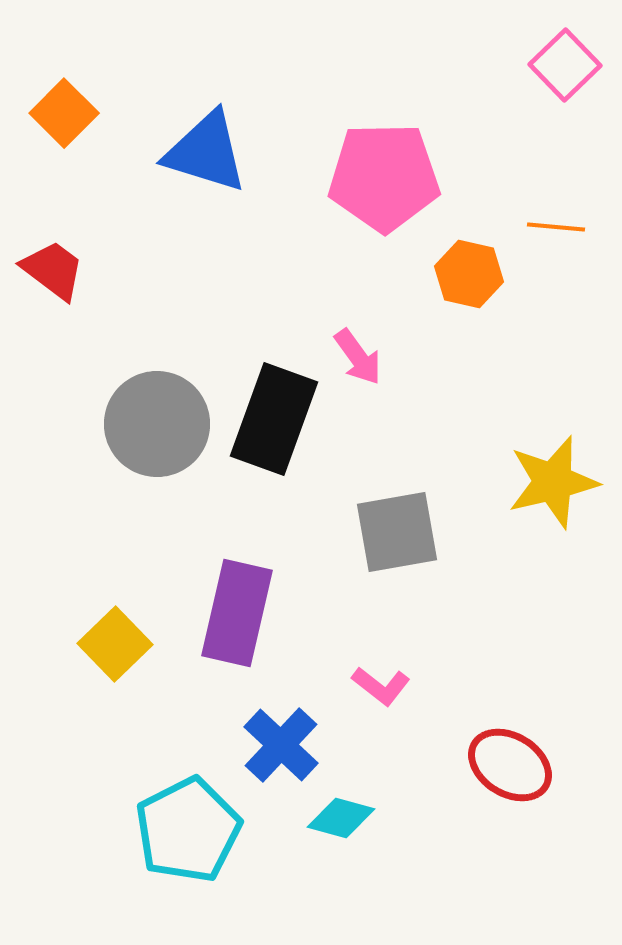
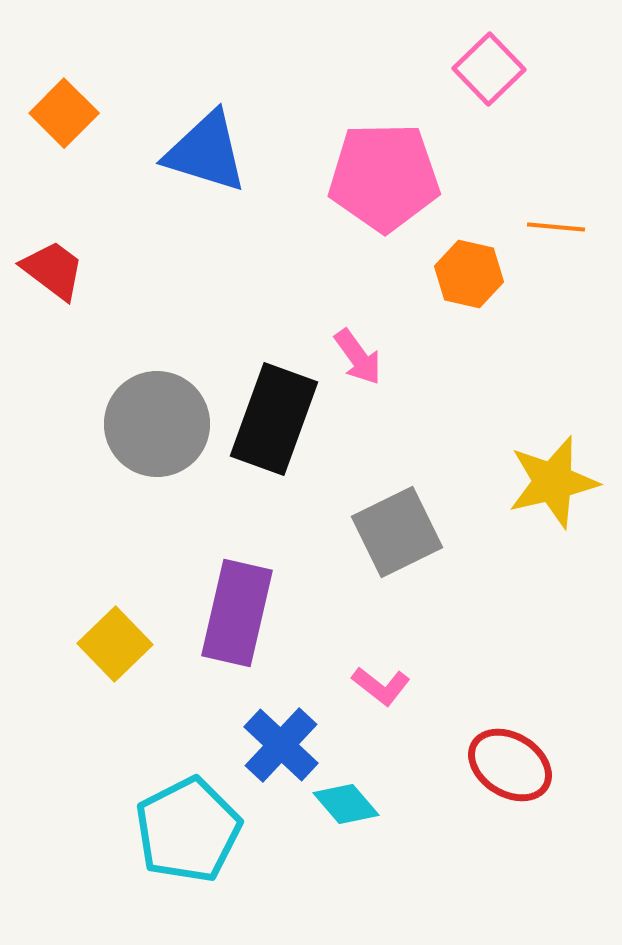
pink square: moved 76 px left, 4 px down
gray square: rotated 16 degrees counterclockwise
cyan diamond: moved 5 px right, 14 px up; rotated 34 degrees clockwise
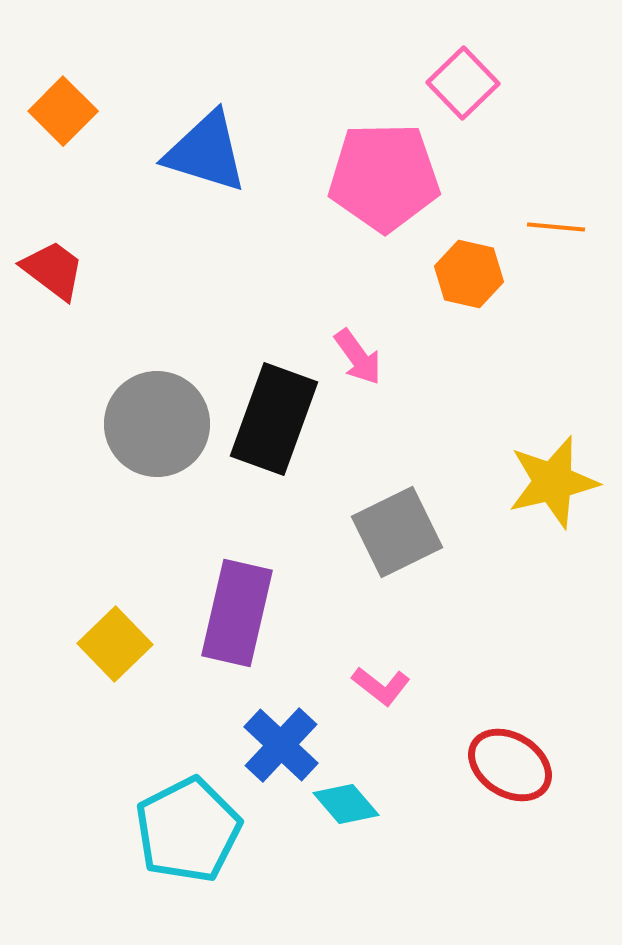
pink square: moved 26 px left, 14 px down
orange square: moved 1 px left, 2 px up
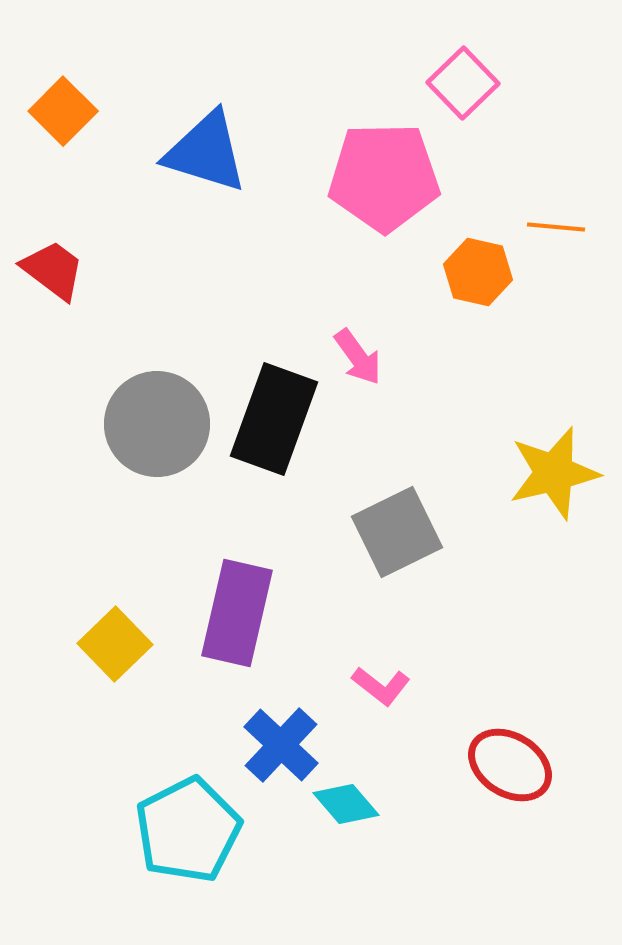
orange hexagon: moved 9 px right, 2 px up
yellow star: moved 1 px right, 9 px up
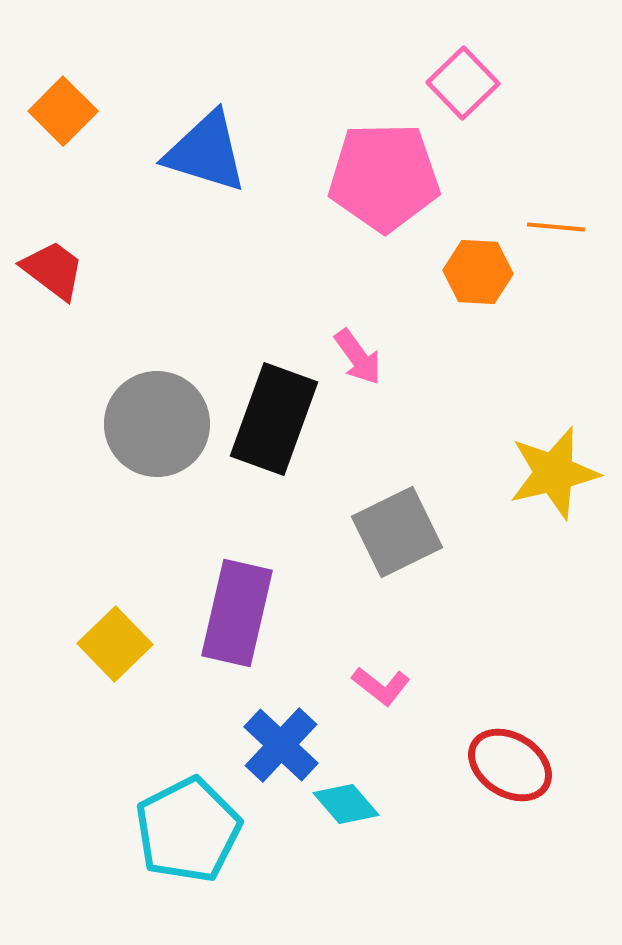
orange hexagon: rotated 10 degrees counterclockwise
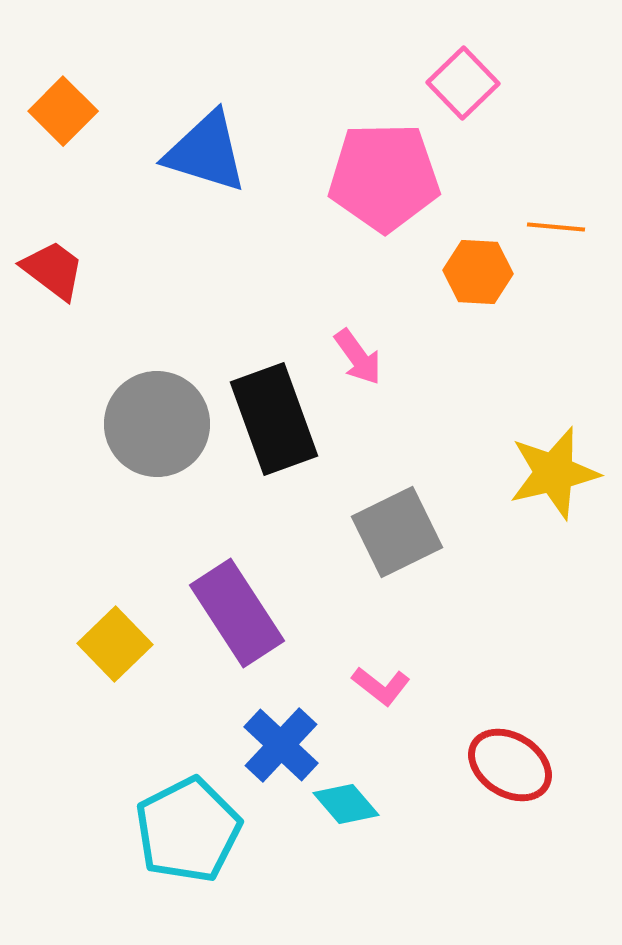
black rectangle: rotated 40 degrees counterclockwise
purple rectangle: rotated 46 degrees counterclockwise
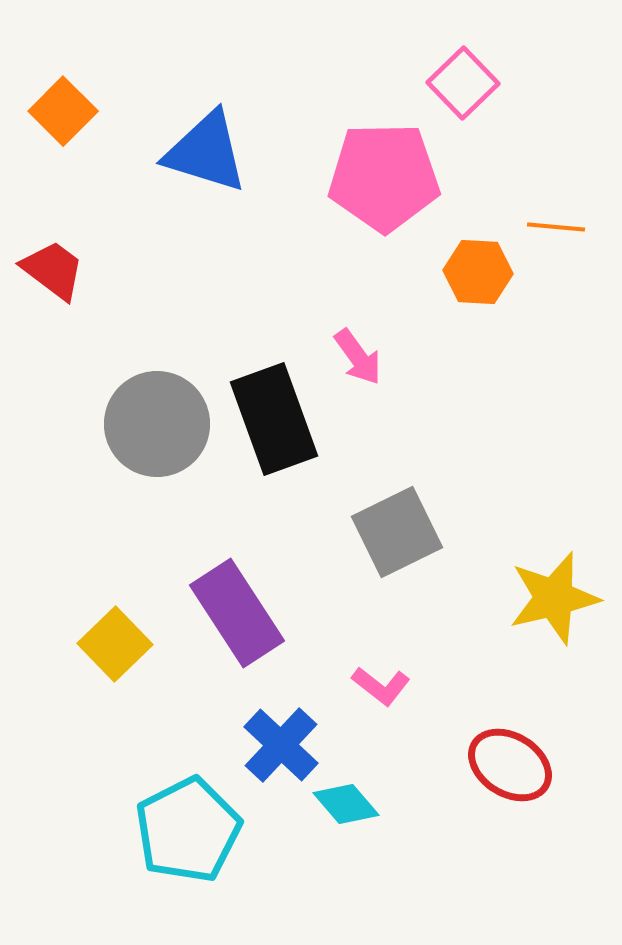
yellow star: moved 125 px down
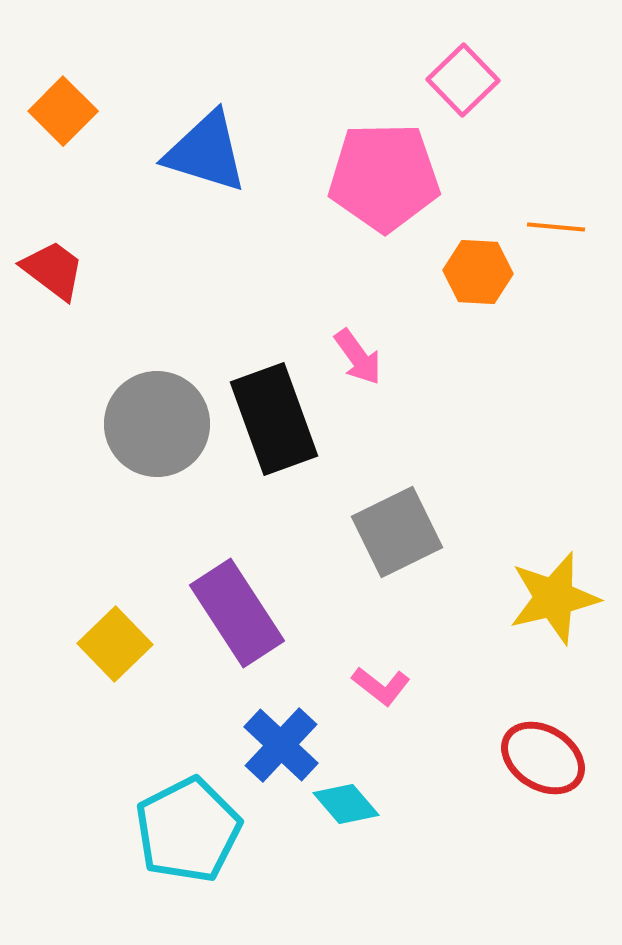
pink square: moved 3 px up
red ellipse: moved 33 px right, 7 px up
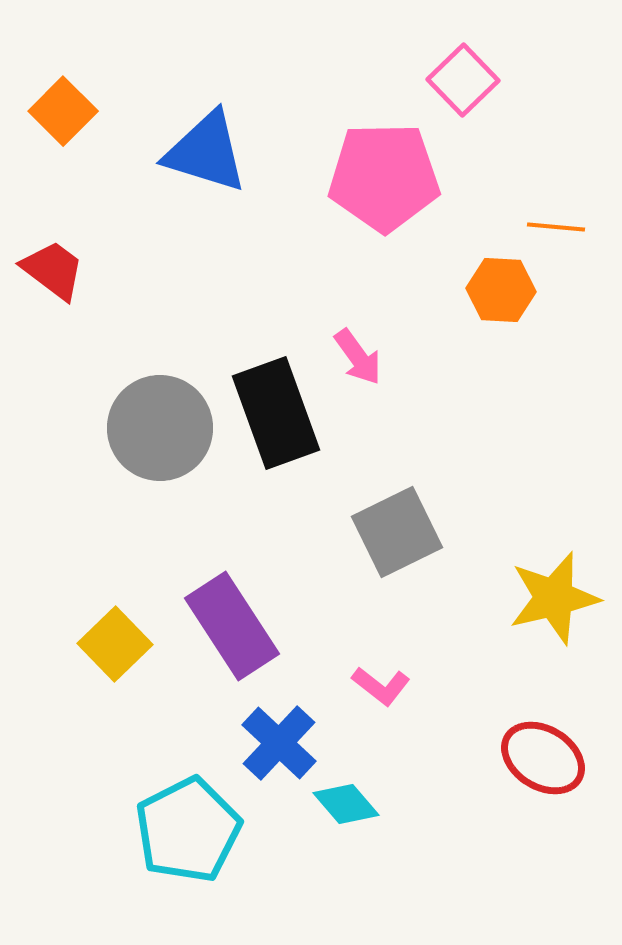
orange hexagon: moved 23 px right, 18 px down
black rectangle: moved 2 px right, 6 px up
gray circle: moved 3 px right, 4 px down
purple rectangle: moved 5 px left, 13 px down
blue cross: moved 2 px left, 2 px up
